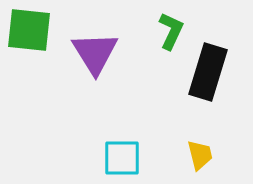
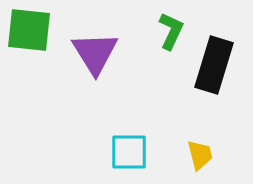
black rectangle: moved 6 px right, 7 px up
cyan square: moved 7 px right, 6 px up
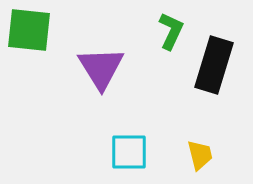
purple triangle: moved 6 px right, 15 px down
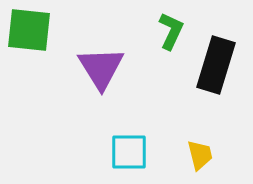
black rectangle: moved 2 px right
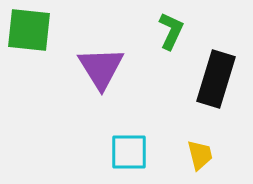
black rectangle: moved 14 px down
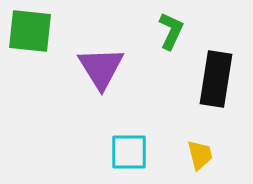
green square: moved 1 px right, 1 px down
black rectangle: rotated 8 degrees counterclockwise
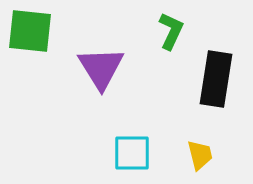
cyan square: moved 3 px right, 1 px down
